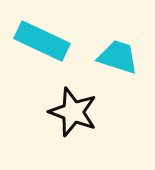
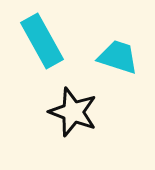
cyan rectangle: rotated 36 degrees clockwise
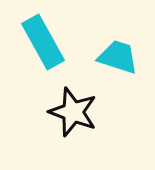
cyan rectangle: moved 1 px right, 1 px down
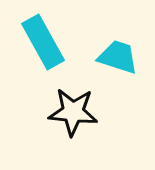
black star: rotated 15 degrees counterclockwise
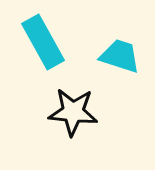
cyan trapezoid: moved 2 px right, 1 px up
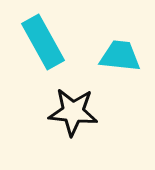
cyan trapezoid: rotated 12 degrees counterclockwise
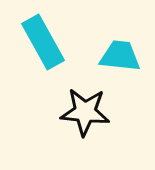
black star: moved 12 px right
